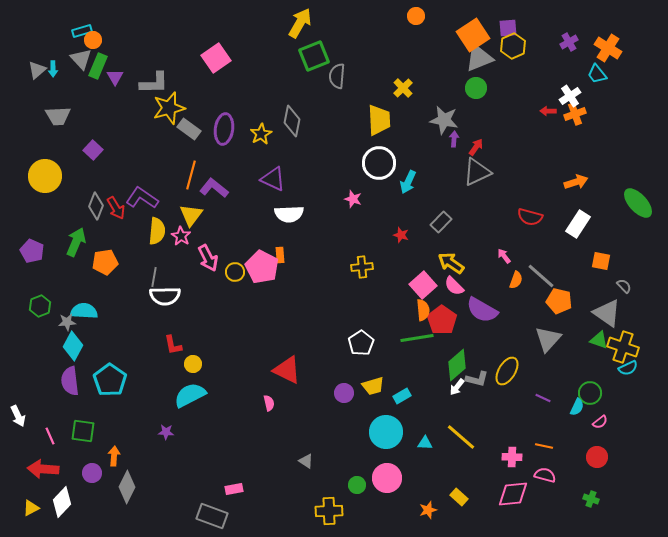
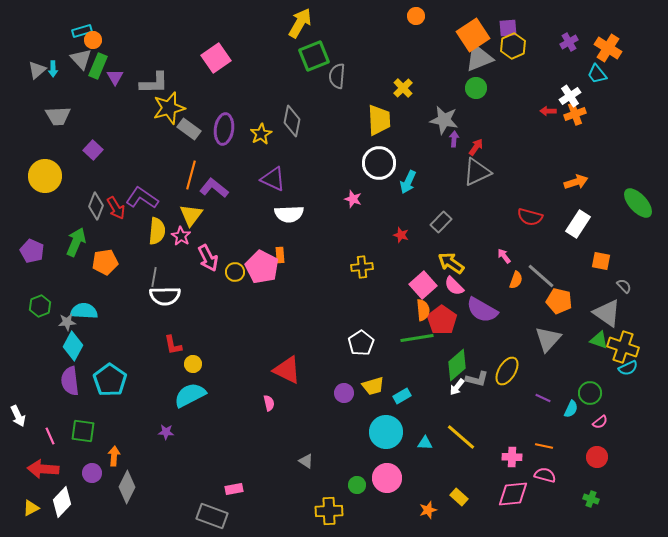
cyan semicircle at (577, 407): moved 6 px left, 2 px down
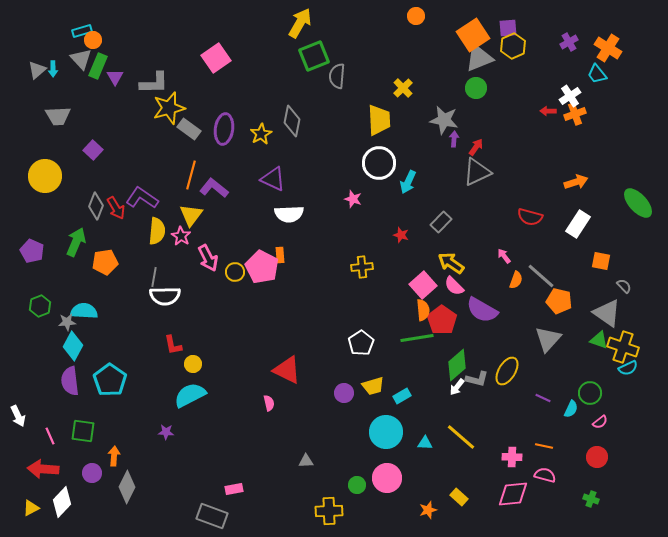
gray triangle at (306, 461): rotated 35 degrees counterclockwise
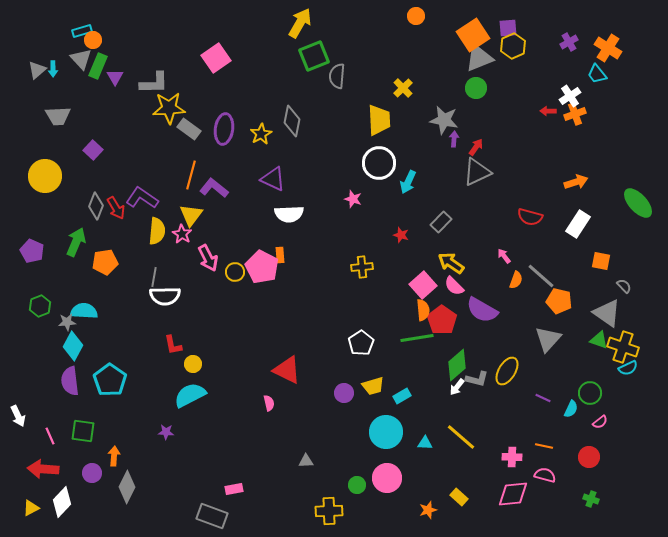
yellow star at (169, 108): rotated 12 degrees clockwise
pink star at (181, 236): moved 1 px right, 2 px up
red circle at (597, 457): moved 8 px left
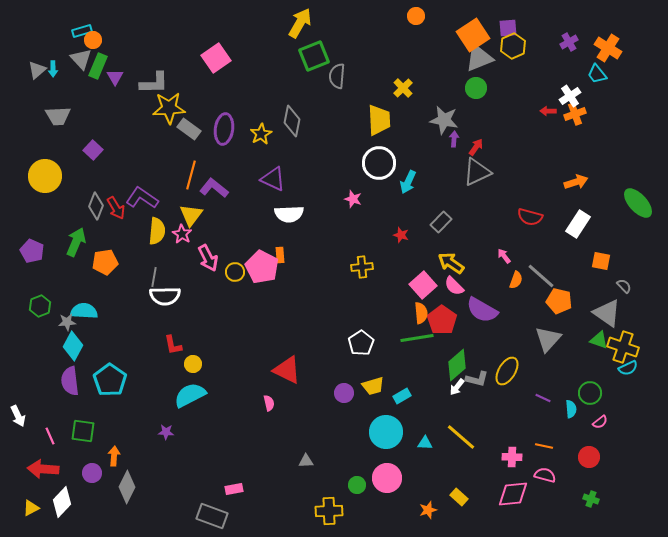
orange semicircle at (423, 310): moved 2 px left, 3 px down
cyan semicircle at (571, 409): rotated 30 degrees counterclockwise
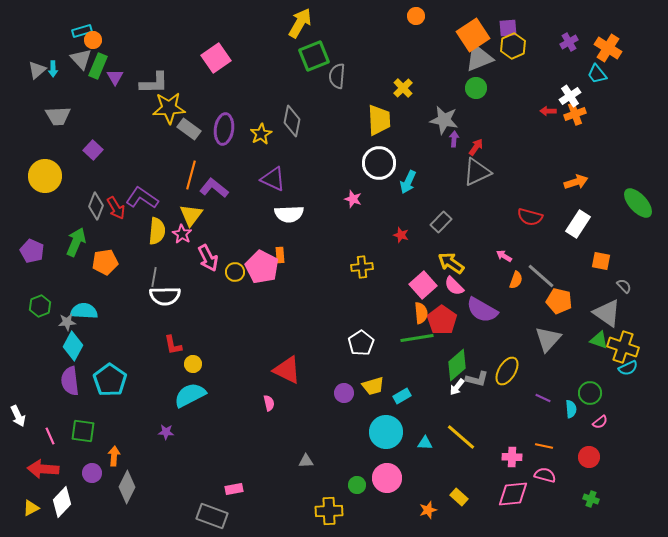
pink arrow at (504, 256): rotated 21 degrees counterclockwise
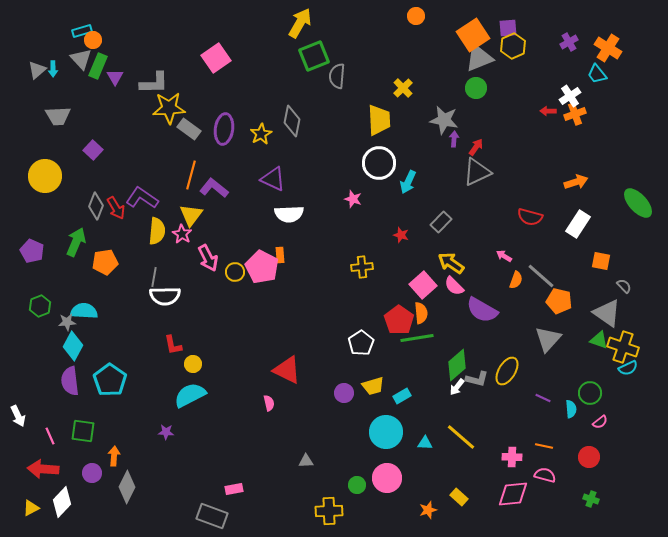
red pentagon at (442, 320): moved 43 px left
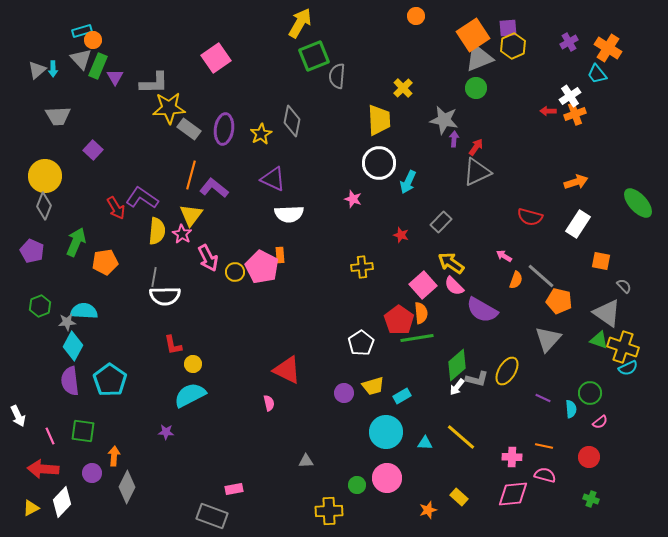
gray diamond at (96, 206): moved 52 px left
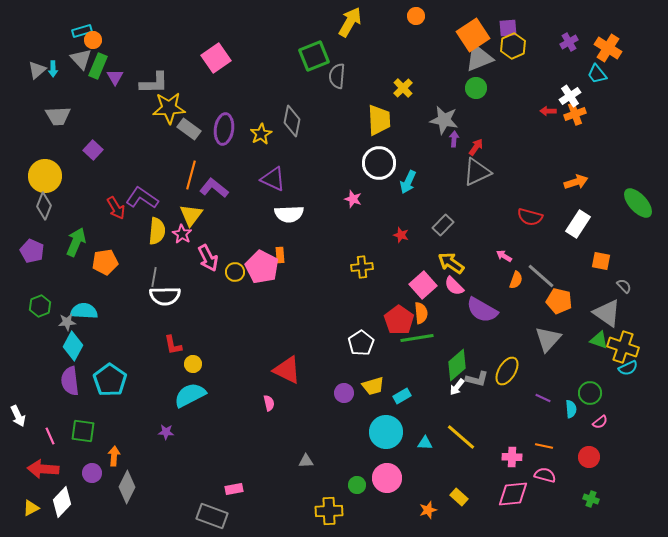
yellow arrow at (300, 23): moved 50 px right, 1 px up
gray rectangle at (441, 222): moved 2 px right, 3 px down
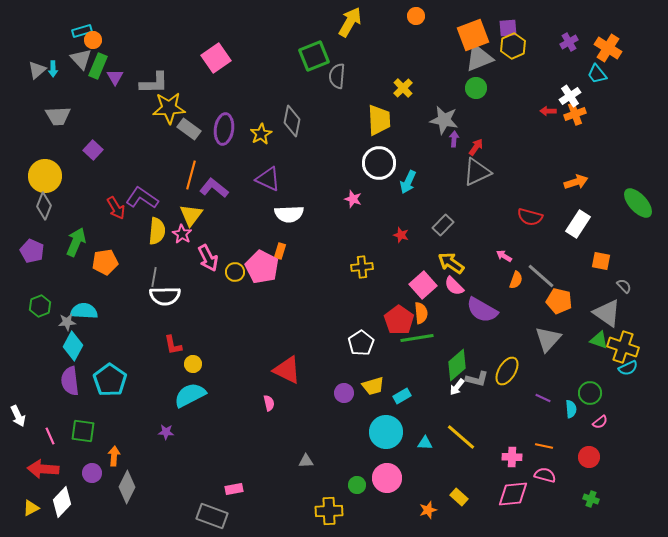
orange square at (473, 35): rotated 12 degrees clockwise
purple triangle at (273, 179): moved 5 px left
orange rectangle at (280, 255): moved 4 px up; rotated 21 degrees clockwise
